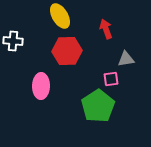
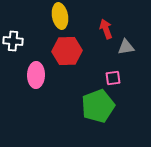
yellow ellipse: rotated 20 degrees clockwise
gray triangle: moved 12 px up
pink square: moved 2 px right, 1 px up
pink ellipse: moved 5 px left, 11 px up
green pentagon: rotated 12 degrees clockwise
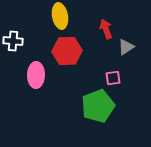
gray triangle: rotated 24 degrees counterclockwise
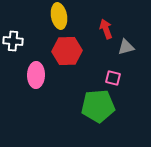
yellow ellipse: moved 1 px left
gray triangle: rotated 18 degrees clockwise
pink square: rotated 21 degrees clockwise
green pentagon: rotated 16 degrees clockwise
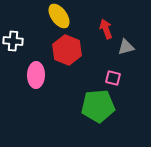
yellow ellipse: rotated 25 degrees counterclockwise
red hexagon: moved 1 px up; rotated 24 degrees clockwise
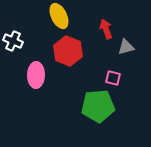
yellow ellipse: rotated 10 degrees clockwise
white cross: rotated 18 degrees clockwise
red hexagon: moved 1 px right, 1 px down
